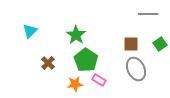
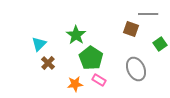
cyan triangle: moved 9 px right, 13 px down
brown square: moved 15 px up; rotated 21 degrees clockwise
green pentagon: moved 5 px right, 2 px up
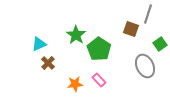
gray line: rotated 72 degrees counterclockwise
cyan triangle: rotated 21 degrees clockwise
green pentagon: moved 8 px right, 9 px up
gray ellipse: moved 9 px right, 3 px up
pink rectangle: rotated 16 degrees clockwise
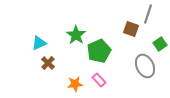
cyan triangle: moved 1 px up
green pentagon: moved 2 px down; rotated 15 degrees clockwise
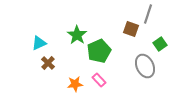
green star: moved 1 px right
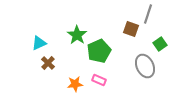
pink rectangle: rotated 24 degrees counterclockwise
